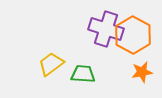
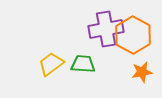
purple cross: rotated 28 degrees counterclockwise
green trapezoid: moved 10 px up
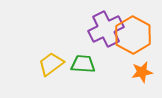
purple cross: rotated 16 degrees counterclockwise
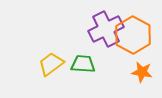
orange star: rotated 20 degrees clockwise
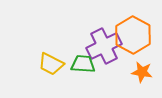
purple cross: moved 2 px left, 17 px down
yellow trapezoid: rotated 116 degrees counterclockwise
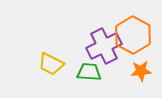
green trapezoid: moved 6 px right, 8 px down
orange star: moved 1 px left, 1 px up; rotated 15 degrees counterclockwise
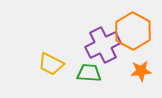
orange hexagon: moved 4 px up
purple cross: moved 1 px left, 1 px up
green trapezoid: moved 1 px down
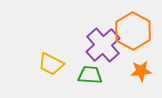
purple cross: rotated 16 degrees counterclockwise
green trapezoid: moved 1 px right, 2 px down
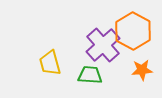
yellow trapezoid: moved 1 px left, 1 px up; rotated 48 degrees clockwise
orange star: moved 1 px right, 1 px up
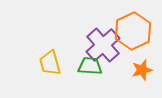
orange hexagon: rotated 6 degrees clockwise
orange star: rotated 10 degrees counterclockwise
green trapezoid: moved 9 px up
